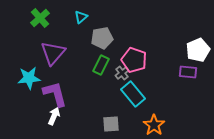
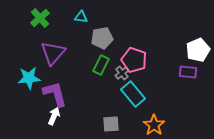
cyan triangle: rotated 48 degrees clockwise
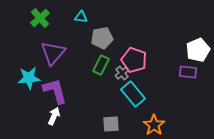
purple L-shape: moved 3 px up
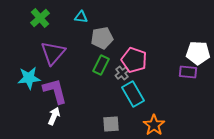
white pentagon: moved 3 px down; rotated 25 degrees clockwise
cyan rectangle: rotated 10 degrees clockwise
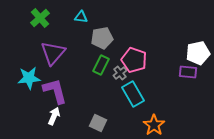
white pentagon: rotated 15 degrees counterclockwise
gray cross: moved 2 px left
gray square: moved 13 px left, 1 px up; rotated 30 degrees clockwise
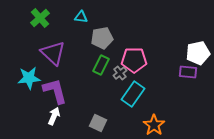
purple triangle: rotated 28 degrees counterclockwise
pink pentagon: rotated 20 degrees counterclockwise
cyan rectangle: rotated 65 degrees clockwise
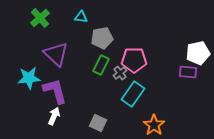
purple triangle: moved 3 px right, 1 px down
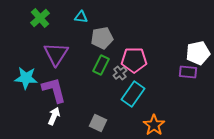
purple triangle: rotated 20 degrees clockwise
cyan star: moved 3 px left; rotated 10 degrees clockwise
purple L-shape: moved 1 px left, 1 px up
